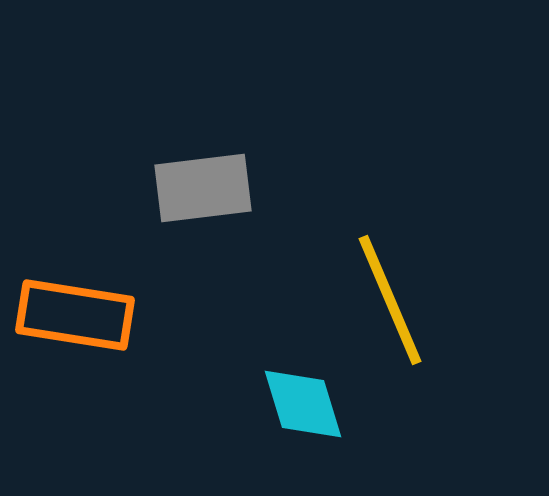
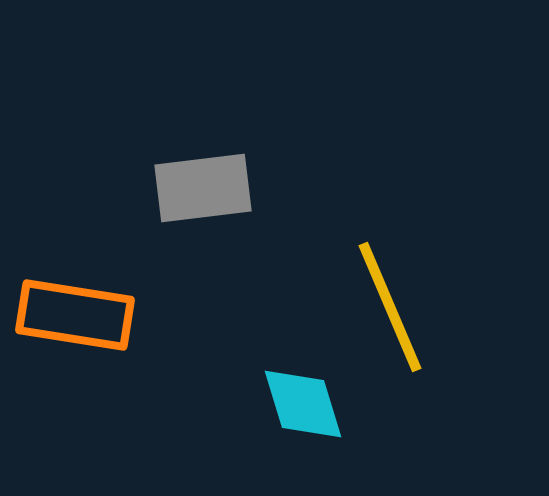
yellow line: moved 7 px down
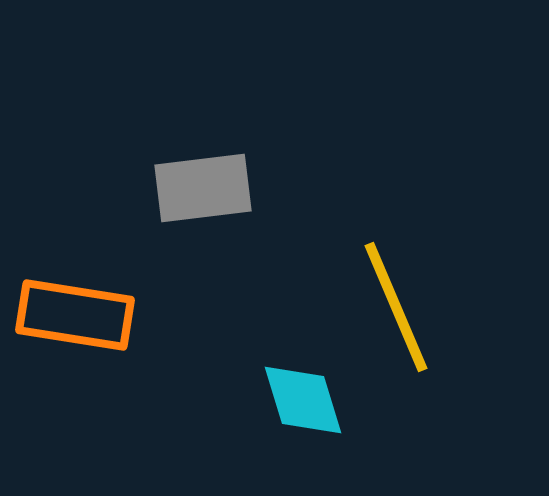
yellow line: moved 6 px right
cyan diamond: moved 4 px up
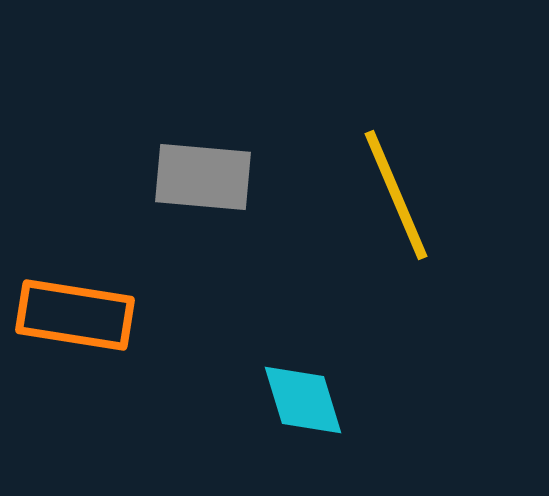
gray rectangle: moved 11 px up; rotated 12 degrees clockwise
yellow line: moved 112 px up
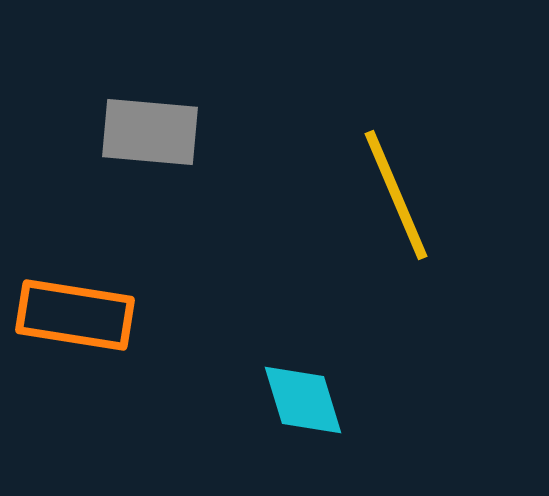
gray rectangle: moved 53 px left, 45 px up
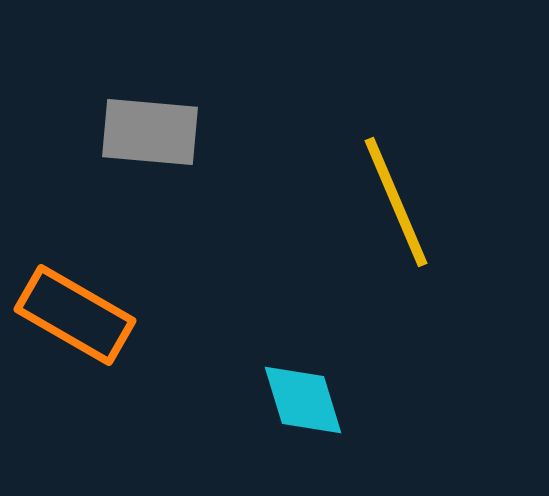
yellow line: moved 7 px down
orange rectangle: rotated 21 degrees clockwise
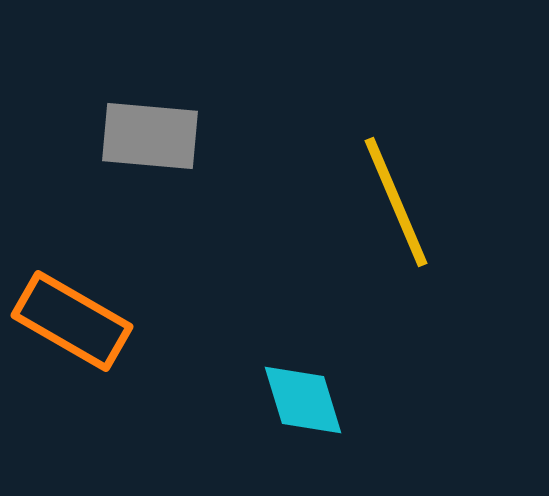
gray rectangle: moved 4 px down
orange rectangle: moved 3 px left, 6 px down
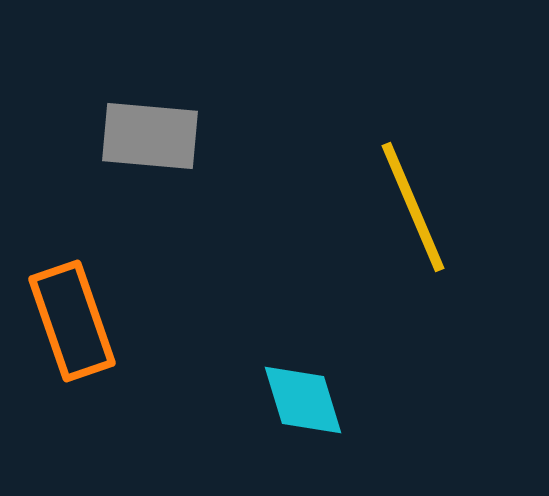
yellow line: moved 17 px right, 5 px down
orange rectangle: rotated 41 degrees clockwise
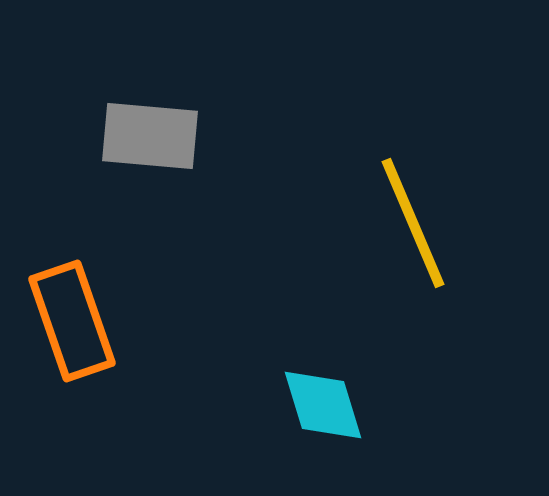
yellow line: moved 16 px down
cyan diamond: moved 20 px right, 5 px down
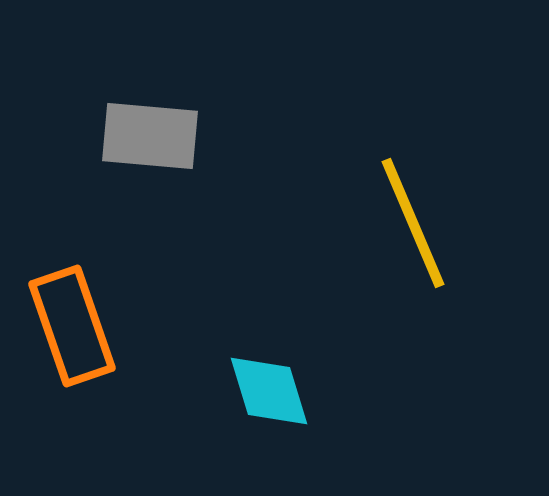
orange rectangle: moved 5 px down
cyan diamond: moved 54 px left, 14 px up
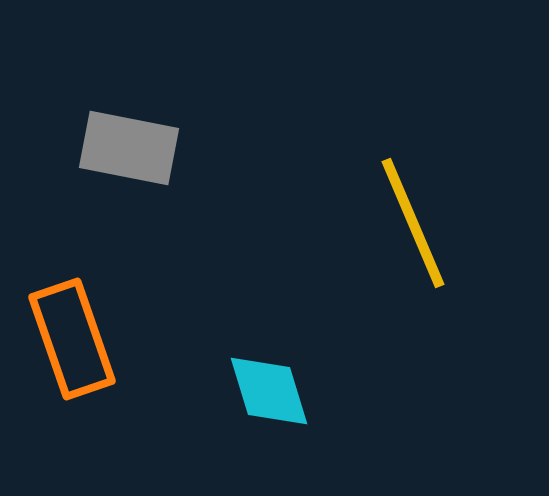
gray rectangle: moved 21 px left, 12 px down; rotated 6 degrees clockwise
orange rectangle: moved 13 px down
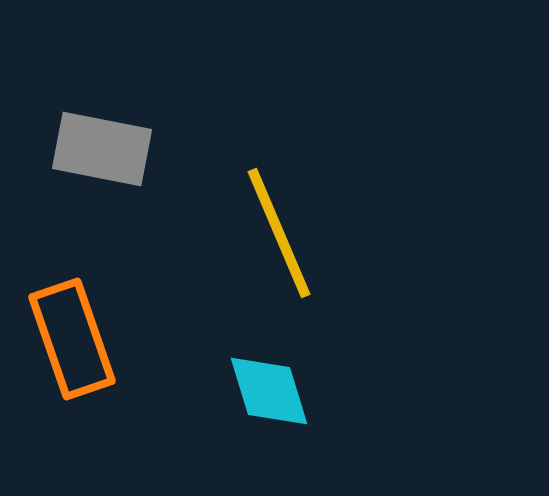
gray rectangle: moved 27 px left, 1 px down
yellow line: moved 134 px left, 10 px down
